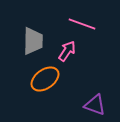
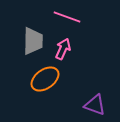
pink line: moved 15 px left, 7 px up
pink arrow: moved 4 px left, 2 px up; rotated 10 degrees counterclockwise
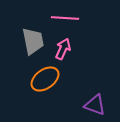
pink line: moved 2 px left, 1 px down; rotated 16 degrees counterclockwise
gray trapezoid: rotated 12 degrees counterclockwise
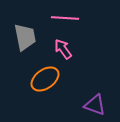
gray trapezoid: moved 8 px left, 4 px up
pink arrow: rotated 60 degrees counterclockwise
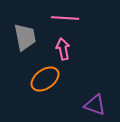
pink arrow: rotated 25 degrees clockwise
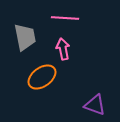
orange ellipse: moved 3 px left, 2 px up
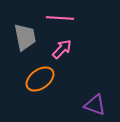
pink line: moved 5 px left
pink arrow: moved 1 px left; rotated 55 degrees clockwise
orange ellipse: moved 2 px left, 2 px down
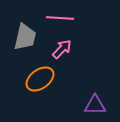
gray trapezoid: rotated 24 degrees clockwise
purple triangle: rotated 20 degrees counterclockwise
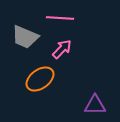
gray trapezoid: rotated 100 degrees clockwise
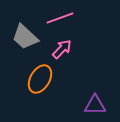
pink line: rotated 24 degrees counterclockwise
gray trapezoid: rotated 20 degrees clockwise
orange ellipse: rotated 24 degrees counterclockwise
